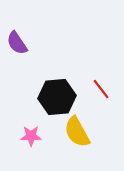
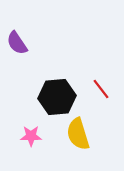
yellow semicircle: moved 1 px right, 2 px down; rotated 12 degrees clockwise
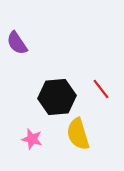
pink star: moved 1 px right, 3 px down; rotated 15 degrees clockwise
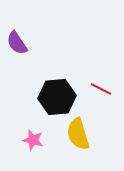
red line: rotated 25 degrees counterclockwise
pink star: moved 1 px right, 1 px down
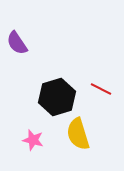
black hexagon: rotated 12 degrees counterclockwise
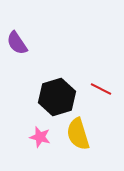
pink star: moved 7 px right, 3 px up
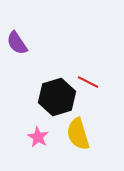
red line: moved 13 px left, 7 px up
pink star: moved 2 px left; rotated 15 degrees clockwise
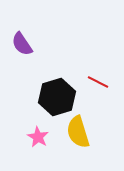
purple semicircle: moved 5 px right, 1 px down
red line: moved 10 px right
yellow semicircle: moved 2 px up
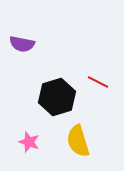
purple semicircle: rotated 45 degrees counterclockwise
yellow semicircle: moved 9 px down
pink star: moved 9 px left, 5 px down; rotated 10 degrees counterclockwise
